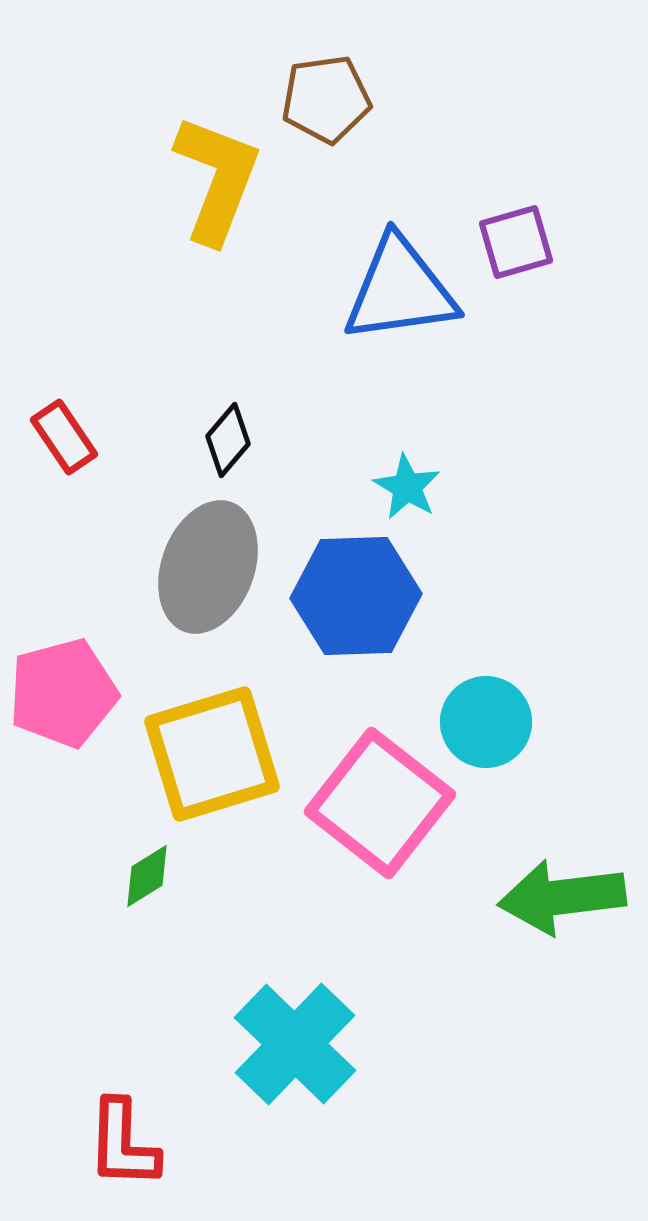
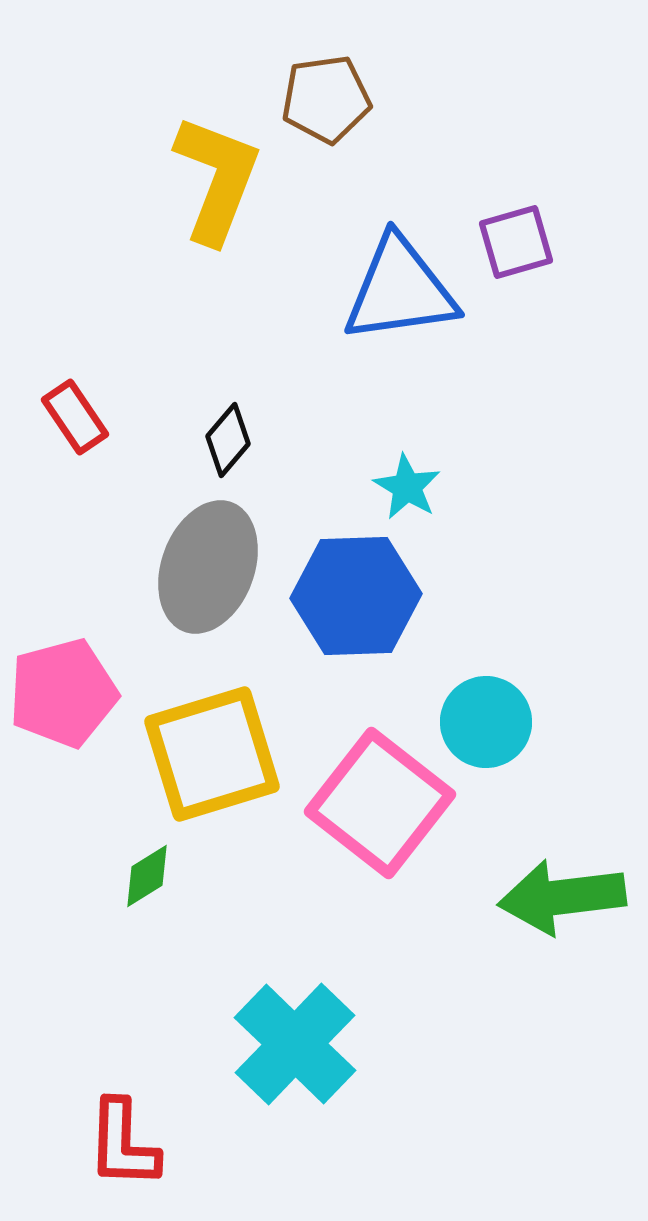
red rectangle: moved 11 px right, 20 px up
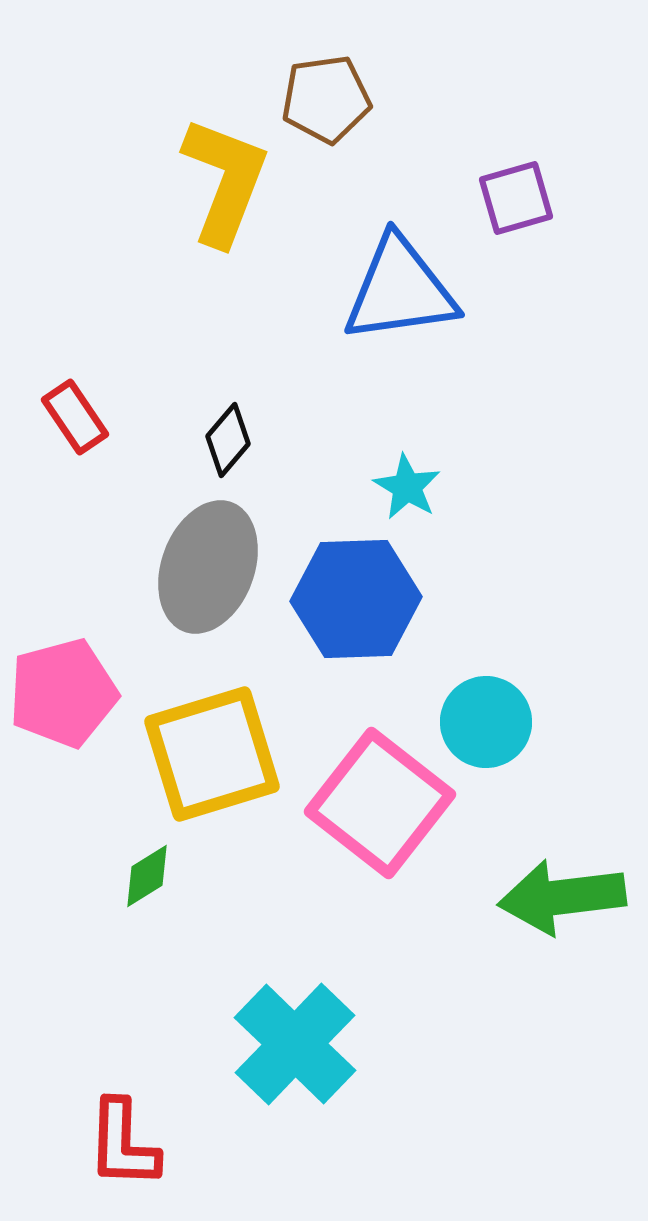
yellow L-shape: moved 8 px right, 2 px down
purple square: moved 44 px up
blue hexagon: moved 3 px down
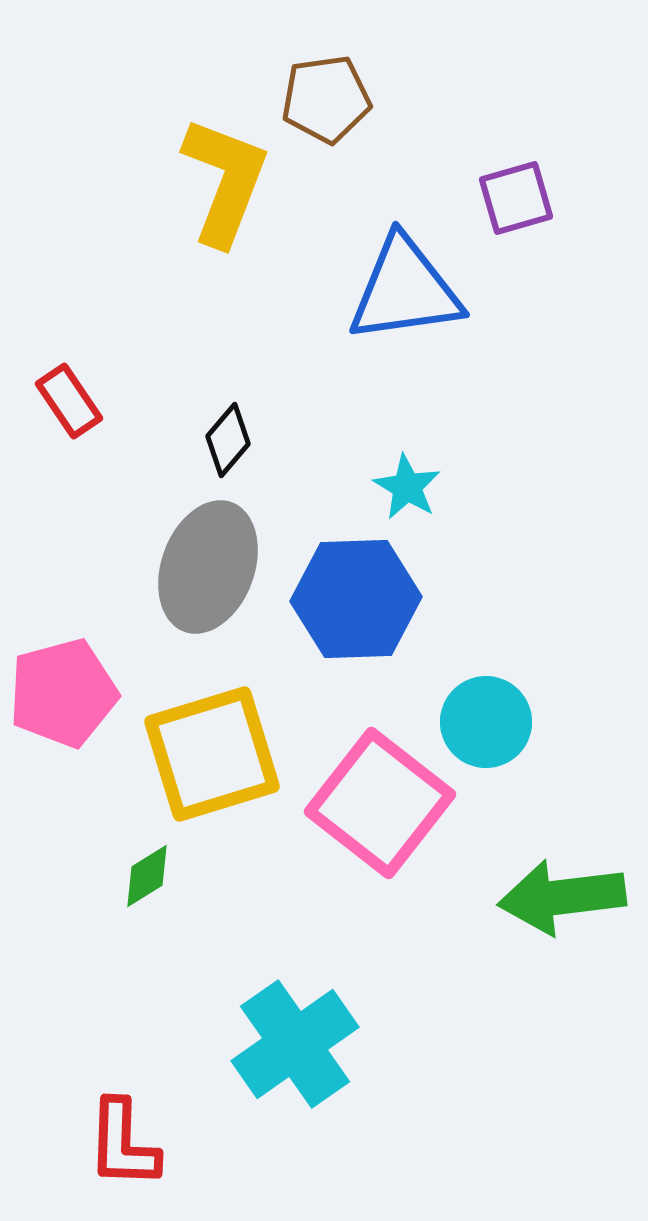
blue triangle: moved 5 px right
red rectangle: moved 6 px left, 16 px up
cyan cross: rotated 11 degrees clockwise
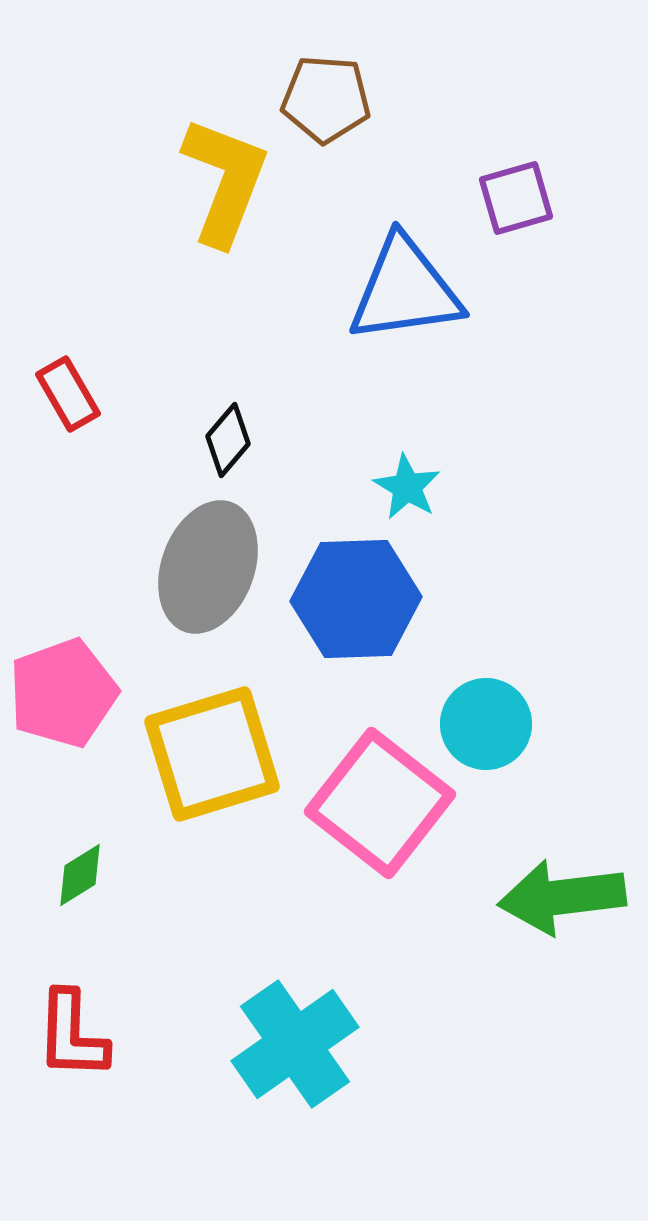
brown pentagon: rotated 12 degrees clockwise
red rectangle: moved 1 px left, 7 px up; rotated 4 degrees clockwise
pink pentagon: rotated 5 degrees counterclockwise
cyan circle: moved 2 px down
green diamond: moved 67 px left, 1 px up
red L-shape: moved 51 px left, 109 px up
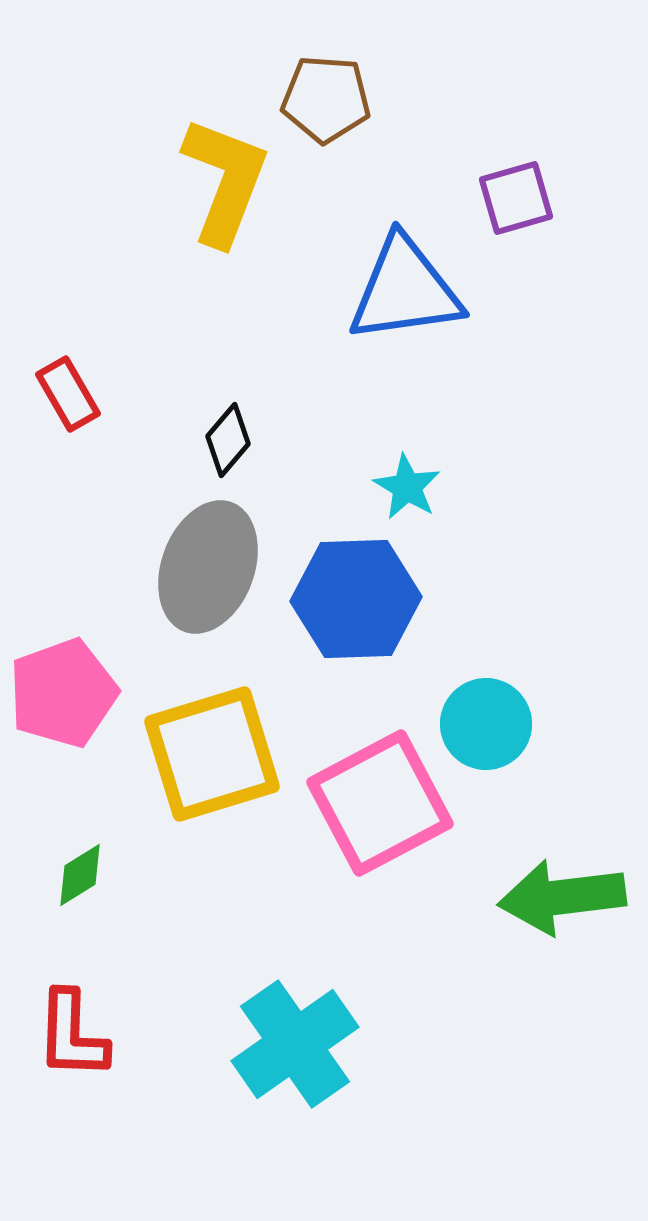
pink square: rotated 24 degrees clockwise
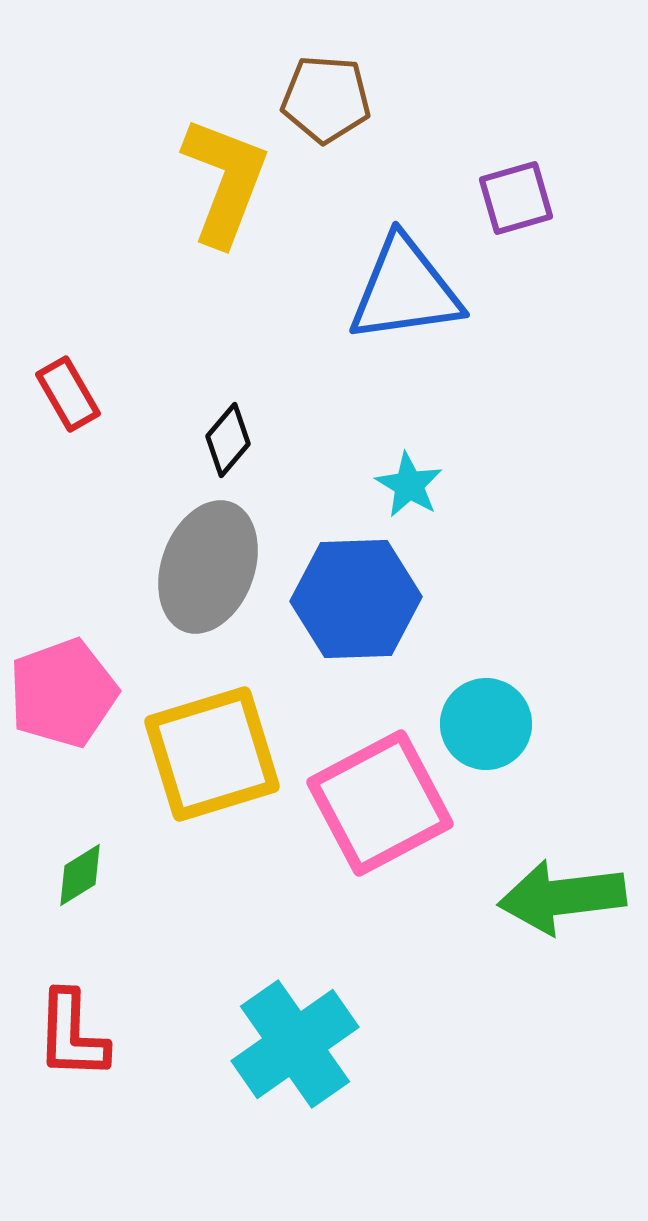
cyan star: moved 2 px right, 2 px up
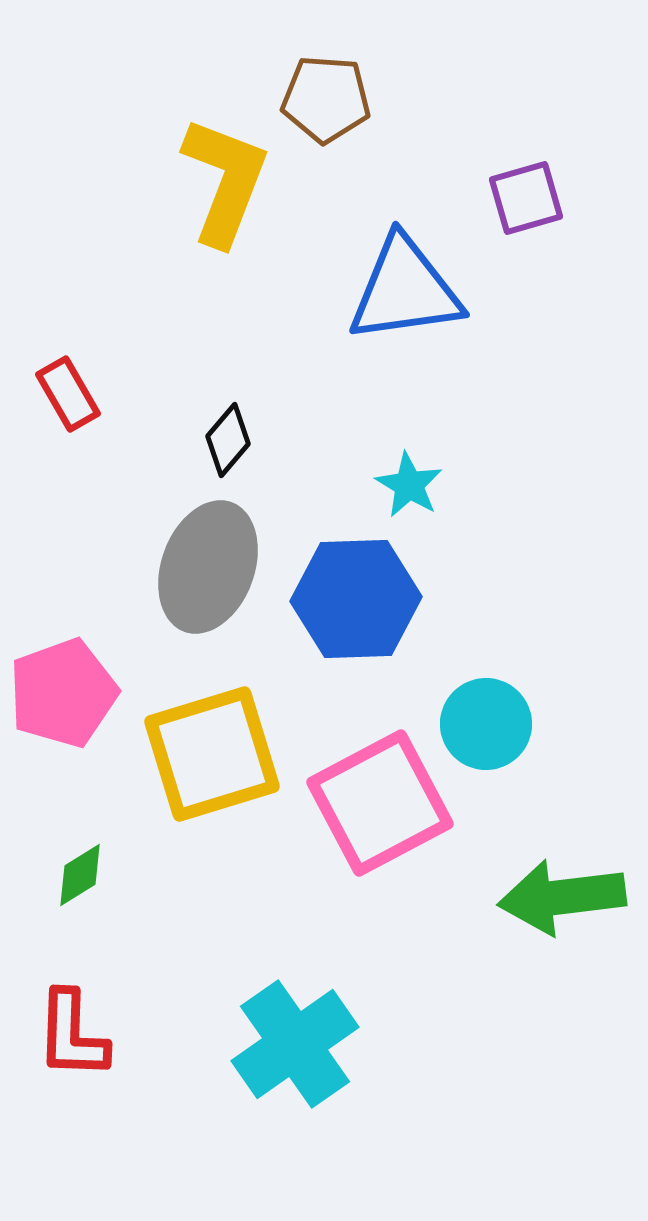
purple square: moved 10 px right
